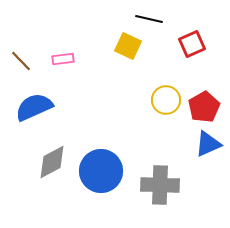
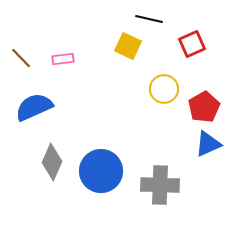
brown line: moved 3 px up
yellow circle: moved 2 px left, 11 px up
gray diamond: rotated 39 degrees counterclockwise
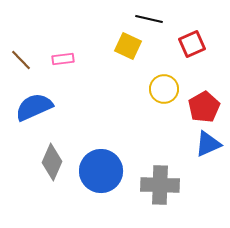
brown line: moved 2 px down
